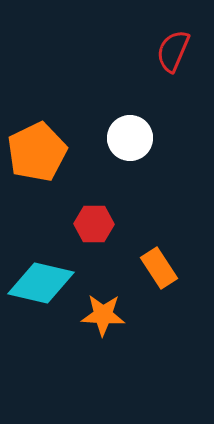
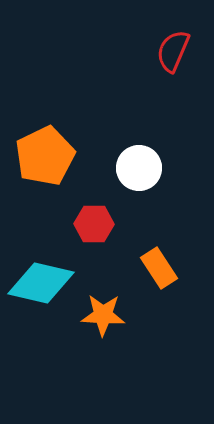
white circle: moved 9 px right, 30 px down
orange pentagon: moved 8 px right, 4 px down
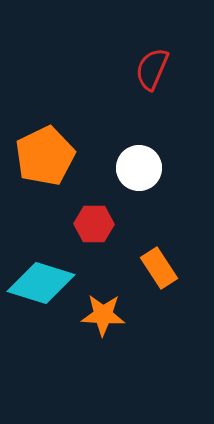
red semicircle: moved 21 px left, 18 px down
cyan diamond: rotated 4 degrees clockwise
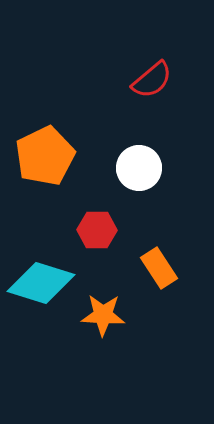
red semicircle: moved 11 px down; rotated 153 degrees counterclockwise
red hexagon: moved 3 px right, 6 px down
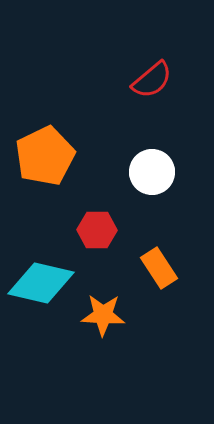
white circle: moved 13 px right, 4 px down
cyan diamond: rotated 4 degrees counterclockwise
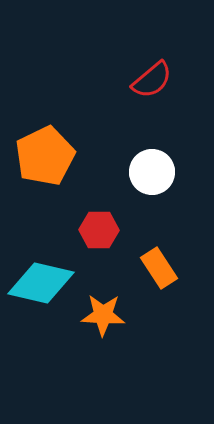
red hexagon: moved 2 px right
